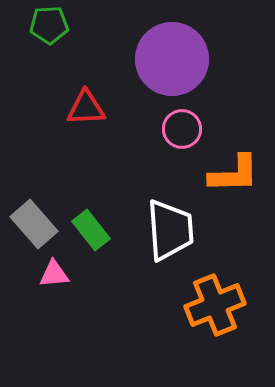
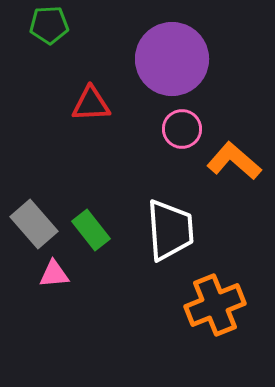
red triangle: moved 5 px right, 4 px up
orange L-shape: moved 13 px up; rotated 138 degrees counterclockwise
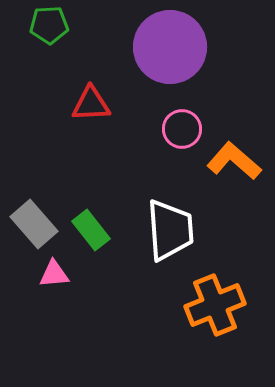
purple circle: moved 2 px left, 12 px up
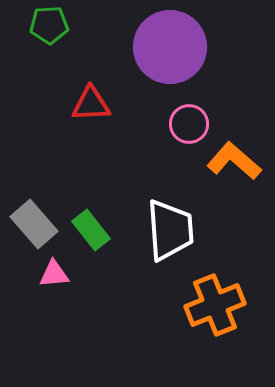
pink circle: moved 7 px right, 5 px up
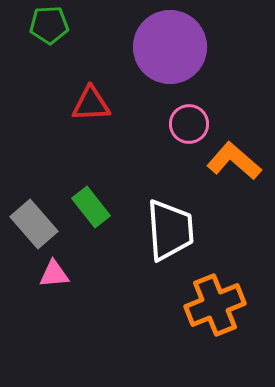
green rectangle: moved 23 px up
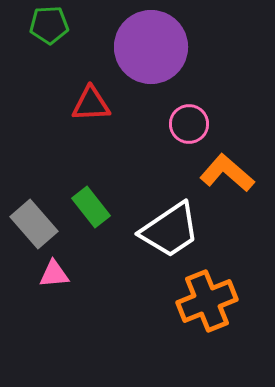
purple circle: moved 19 px left
orange L-shape: moved 7 px left, 12 px down
white trapezoid: rotated 60 degrees clockwise
orange cross: moved 8 px left, 4 px up
